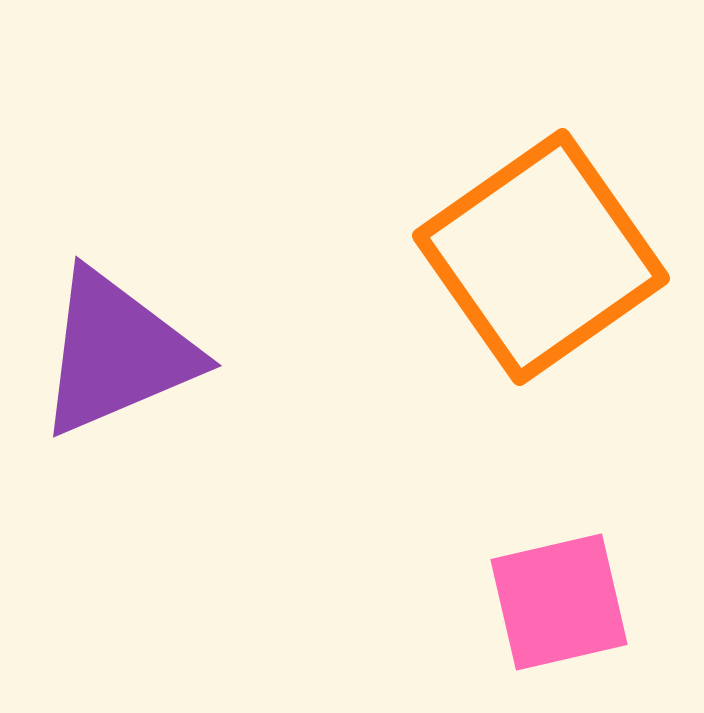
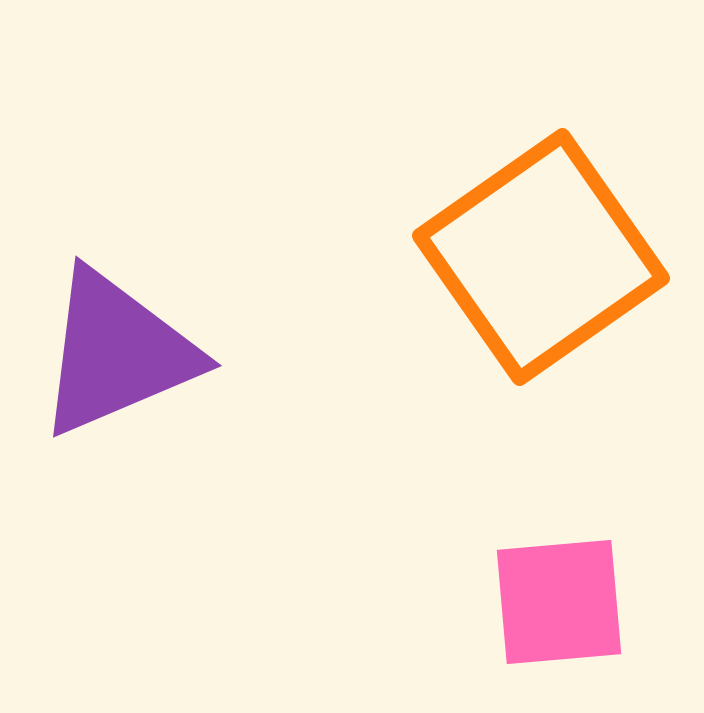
pink square: rotated 8 degrees clockwise
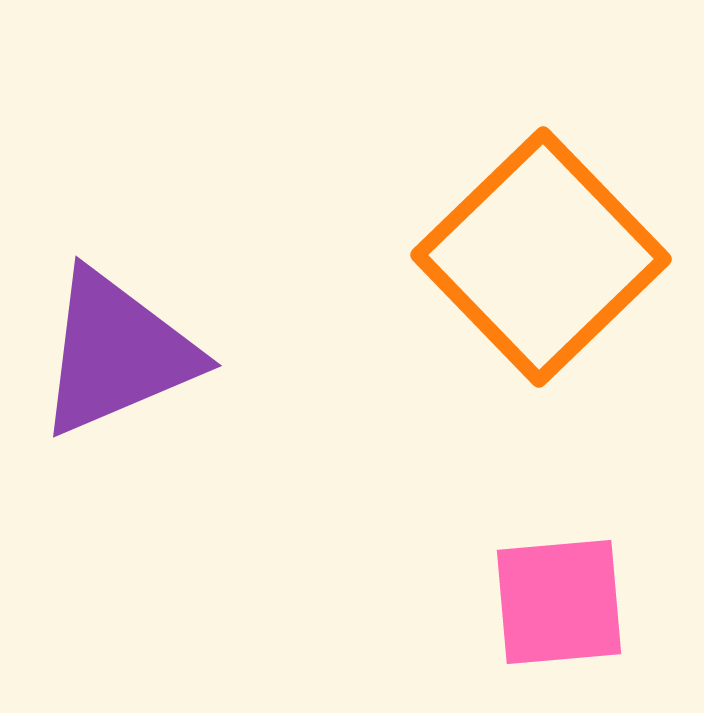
orange square: rotated 9 degrees counterclockwise
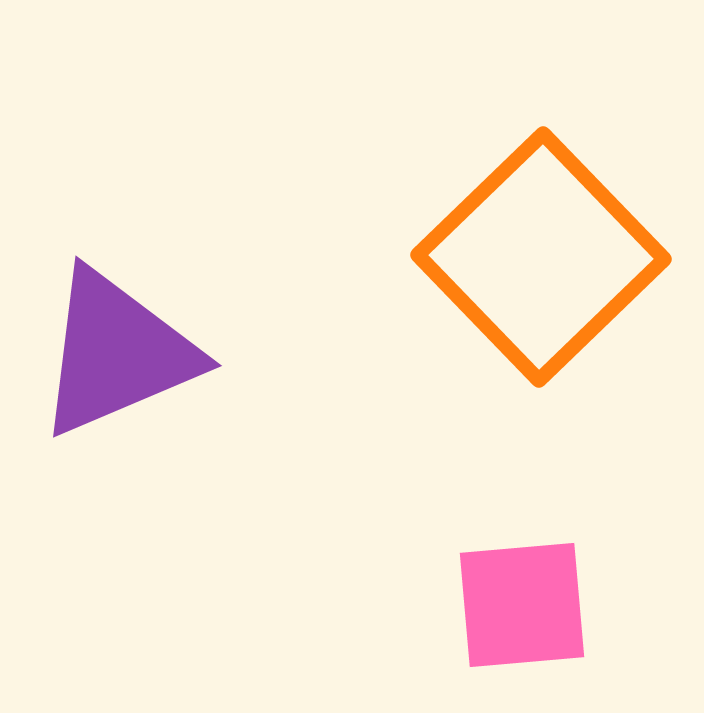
pink square: moved 37 px left, 3 px down
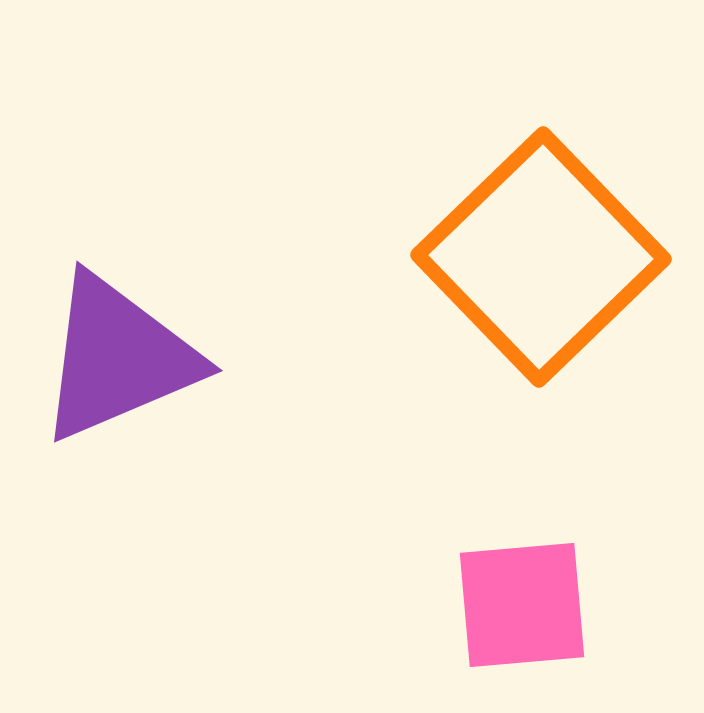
purple triangle: moved 1 px right, 5 px down
